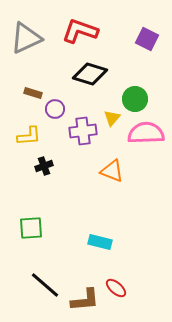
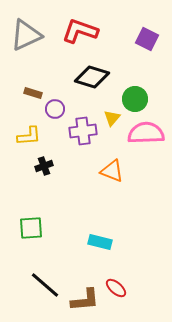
gray triangle: moved 3 px up
black diamond: moved 2 px right, 3 px down
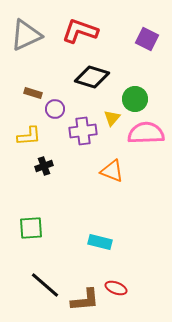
red ellipse: rotated 20 degrees counterclockwise
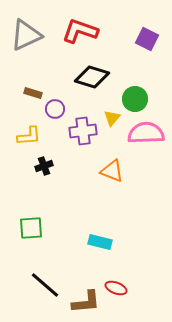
brown L-shape: moved 1 px right, 2 px down
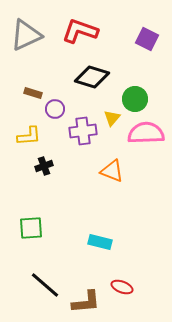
red ellipse: moved 6 px right, 1 px up
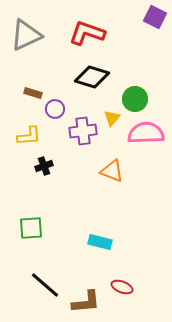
red L-shape: moved 7 px right, 2 px down
purple square: moved 8 px right, 22 px up
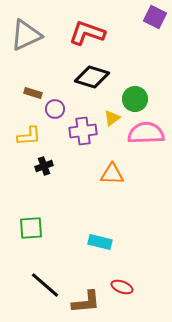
yellow triangle: rotated 12 degrees clockwise
orange triangle: moved 3 px down; rotated 20 degrees counterclockwise
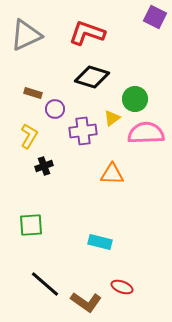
yellow L-shape: rotated 55 degrees counterclockwise
green square: moved 3 px up
black line: moved 1 px up
brown L-shape: rotated 40 degrees clockwise
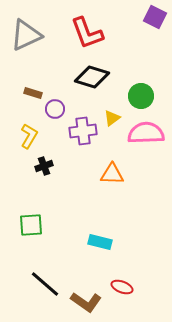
red L-shape: rotated 129 degrees counterclockwise
green circle: moved 6 px right, 3 px up
